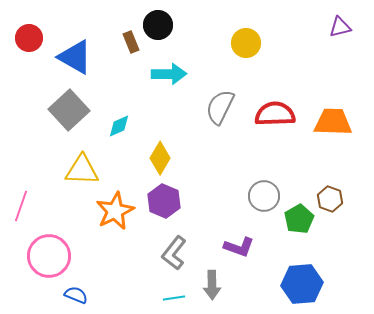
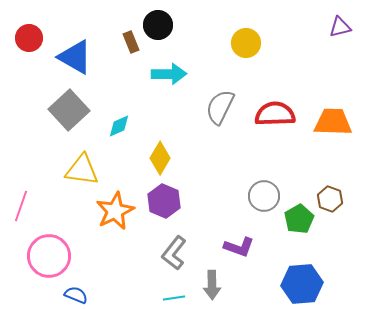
yellow triangle: rotated 6 degrees clockwise
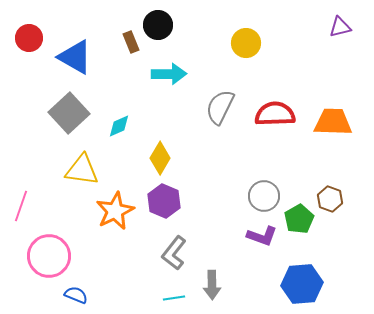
gray square: moved 3 px down
purple L-shape: moved 23 px right, 11 px up
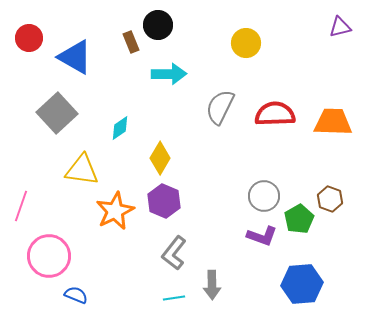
gray square: moved 12 px left
cyan diamond: moved 1 px right, 2 px down; rotated 10 degrees counterclockwise
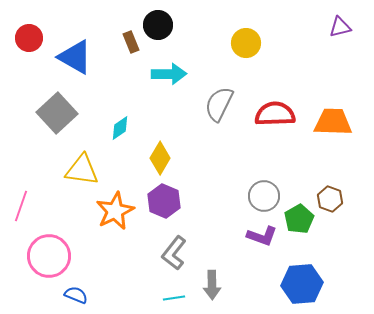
gray semicircle: moved 1 px left, 3 px up
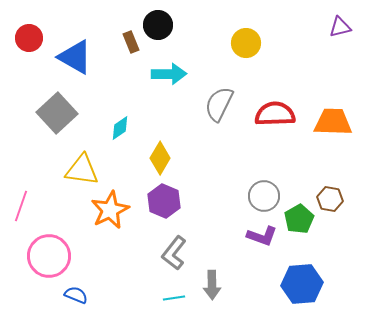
brown hexagon: rotated 10 degrees counterclockwise
orange star: moved 5 px left, 1 px up
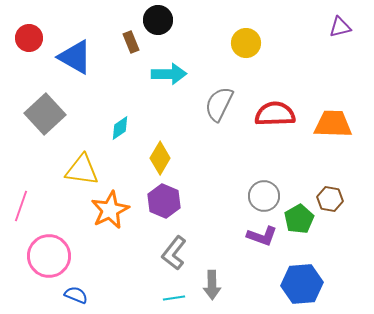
black circle: moved 5 px up
gray square: moved 12 px left, 1 px down
orange trapezoid: moved 2 px down
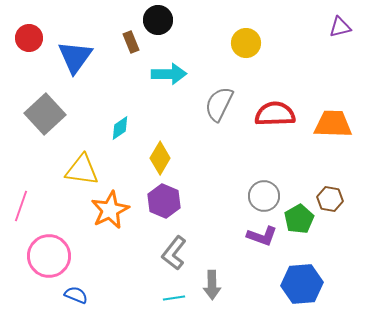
blue triangle: rotated 36 degrees clockwise
